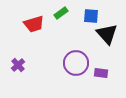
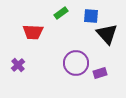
red trapezoid: moved 1 px left, 8 px down; rotated 20 degrees clockwise
purple rectangle: moved 1 px left; rotated 24 degrees counterclockwise
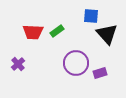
green rectangle: moved 4 px left, 18 px down
purple cross: moved 1 px up
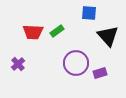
blue square: moved 2 px left, 3 px up
black triangle: moved 1 px right, 2 px down
